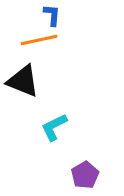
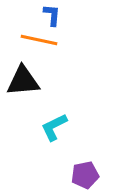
orange line: rotated 24 degrees clockwise
black triangle: rotated 27 degrees counterclockwise
purple pentagon: rotated 20 degrees clockwise
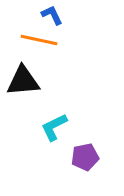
blue L-shape: rotated 30 degrees counterclockwise
purple pentagon: moved 18 px up
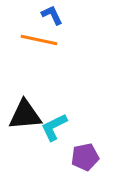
black triangle: moved 2 px right, 34 px down
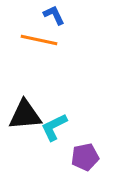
blue L-shape: moved 2 px right
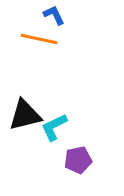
orange line: moved 1 px up
black triangle: rotated 9 degrees counterclockwise
purple pentagon: moved 7 px left, 3 px down
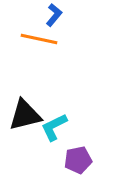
blue L-shape: rotated 65 degrees clockwise
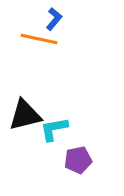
blue L-shape: moved 4 px down
cyan L-shape: moved 2 px down; rotated 16 degrees clockwise
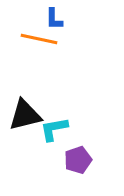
blue L-shape: rotated 140 degrees clockwise
purple pentagon: rotated 8 degrees counterclockwise
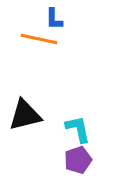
cyan L-shape: moved 24 px right; rotated 88 degrees clockwise
